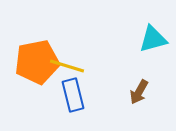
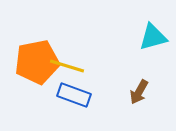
cyan triangle: moved 2 px up
blue rectangle: moved 1 px right; rotated 56 degrees counterclockwise
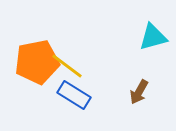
yellow line: rotated 20 degrees clockwise
blue rectangle: rotated 12 degrees clockwise
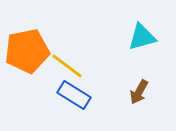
cyan triangle: moved 11 px left
orange pentagon: moved 10 px left, 11 px up
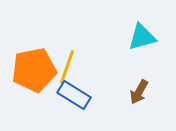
orange pentagon: moved 7 px right, 19 px down
yellow line: moved 1 px down; rotated 72 degrees clockwise
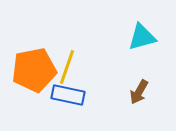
blue rectangle: moved 6 px left; rotated 20 degrees counterclockwise
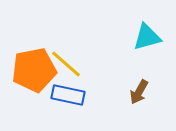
cyan triangle: moved 5 px right
yellow line: moved 1 px left, 3 px up; rotated 68 degrees counterclockwise
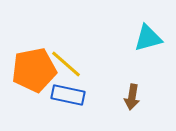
cyan triangle: moved 1 px right, 1 px down
brown arrow: moved 7 px left, 5 px down; rotated 20 degrees counterclockwise
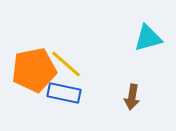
blue rectangle: moved 4 px left, 2 px up
